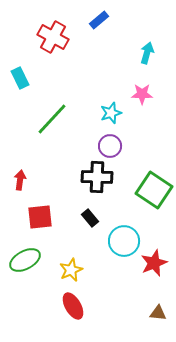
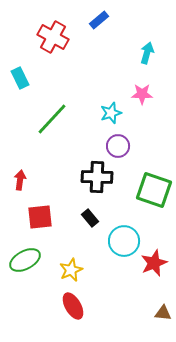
purple circle: moved 8 px right
green square: rotated 15 degrees counterclockwise
brown triangle: moved 5 px right
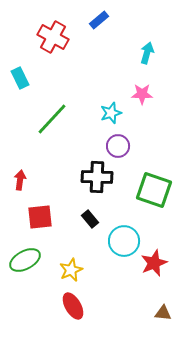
black rectangle: moved 1 px down
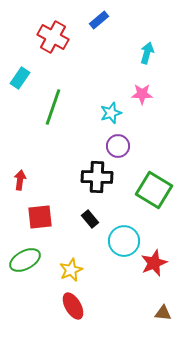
cyan rectangle: rotated 60 degrees clockwise
green line: moved 1 px right, 12 px up; rotated 24 degrees counterclockwise
green square: rotated 12 degrees clockwise
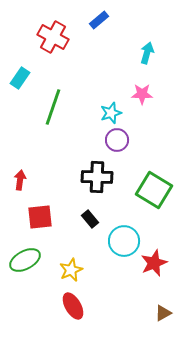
purple circle: moved 1 px left, 6 px up
brown triangle: rotated 36 degrees counterclockwise
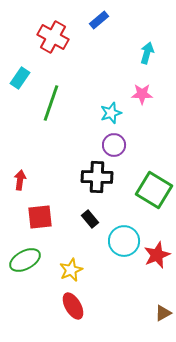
green line: moved 2 px left, 4 px up
purple circle: moved 3 px left, 5 px down
red star: moved 3 px right, 8 px up
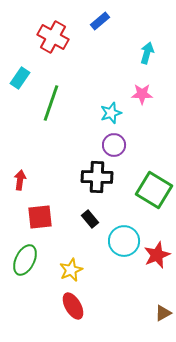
blue rectangle: moved 1 px right, 1 px down
green ellipse: rotated 36 degrees counterclockwise
